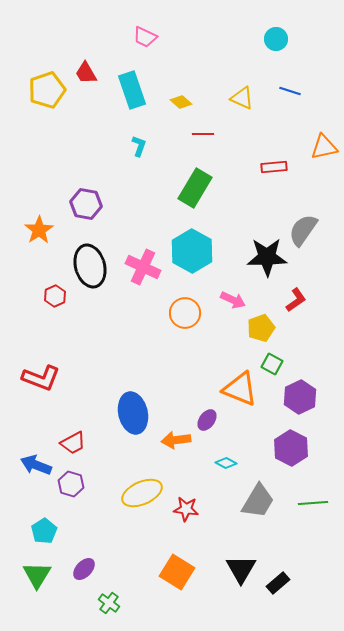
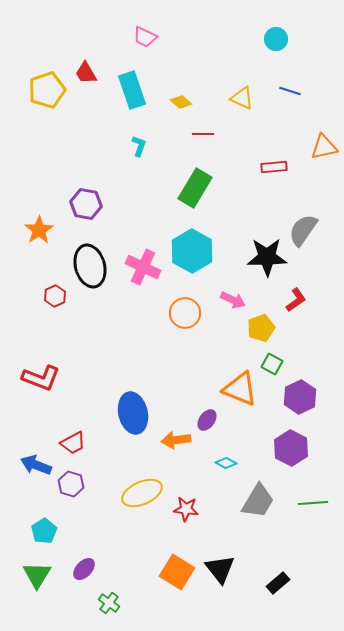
black triangle at (241, 569): moved 21 px left; rotated 8 degrees counterclockwise
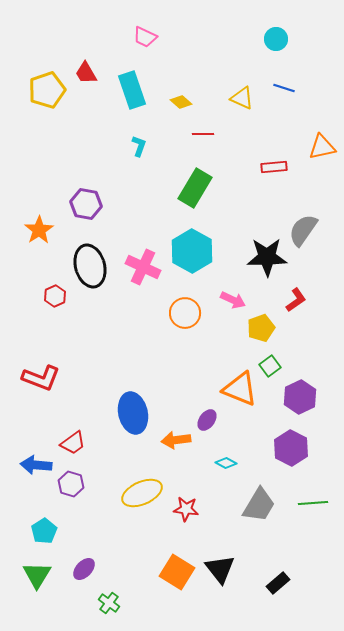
blue line at (290, 91): moved 6 px left, 3 px up
orange triangle at (324, 147): moved 2 px left
green square at (272, 364): moved 2 px left, 2 px down; rotated 25 degrees clockwise
red trapezoid at (73, 443): rotated 8 degrees counterclockwise
blue arrow at (36, 465): rotated 16 degrees counterclockwise
gray trapezoid at (258, 501): moved 1 px right, 4 px down
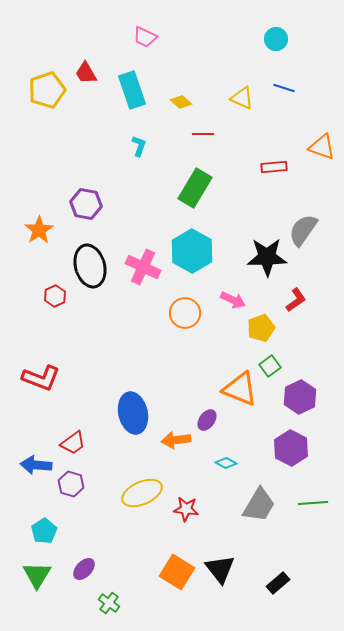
orange triangle at (322, 147): rotated 32 degrees clockwise
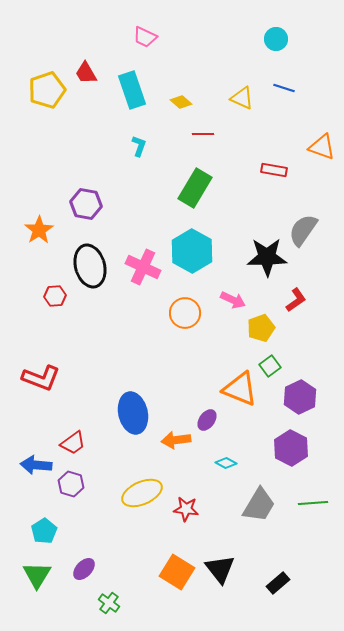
red rectangle at (274, 167): moved 3 px down; rotated 15 degrees clockwise
red hexagon at (55, 296): rotated 20 degrees clockwise
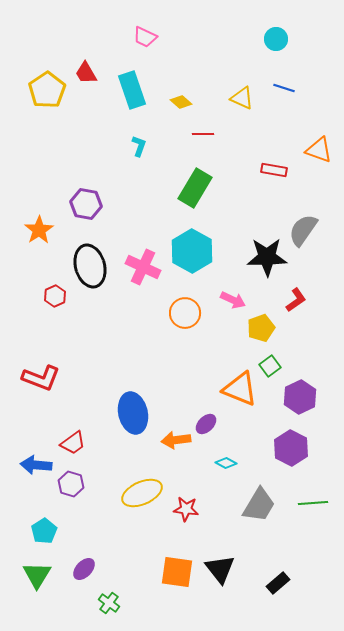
yellow pentagon at (47, 90): rotated 15 degrees counterclockwise
orange triangle at (322, 147): moved 3 px left, 3 px down
red hexagon at (55, 296): rotated 20 degrees counterclockwise
purple ellipse at (207, 420): moved 1 px left, 4 px down; rotated 10 degrees clockwise
orange square at (177, 572): rotated 24 degrees counterclockwise
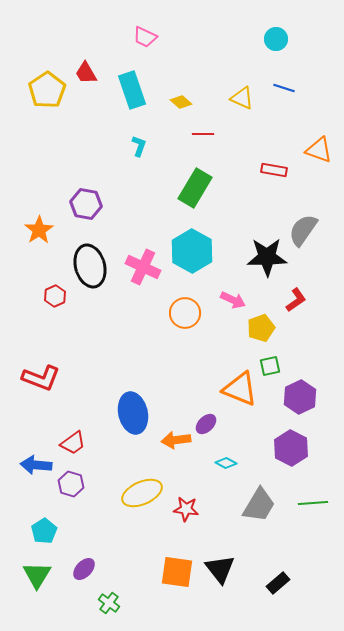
green square at (270, 366): rotated 25 degrees clockwise
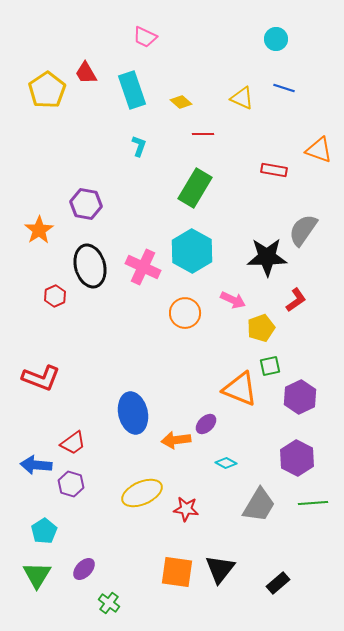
purple hexagon at (291, 448): moved 6 px right, 10 px down
black triangle at (220, 569): rotated 16 degrees clockwise
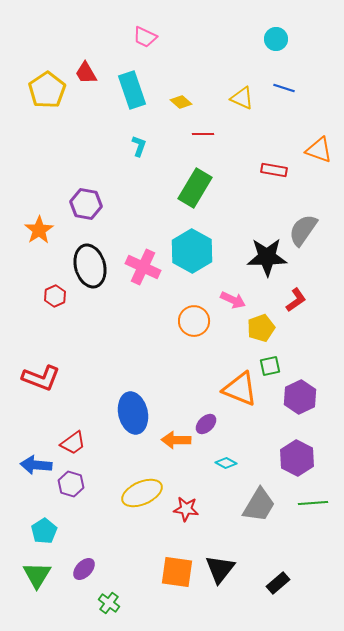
orange circle at (185, 313): moved 9 px right, 8 px down
orange arrow at (176, 440): rotated 8 degrees clockwise
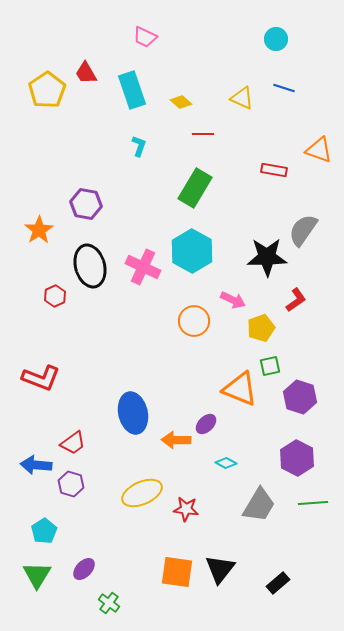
purple hexagon at (300, 397): rotated 16 degrees counterclockwise
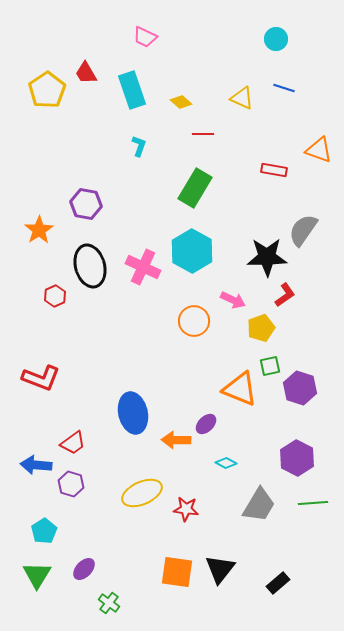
red L-shape at (296, 300): moved 11 px left, 5 px up
purple hexagon at (300, 397): moved 9 px up
